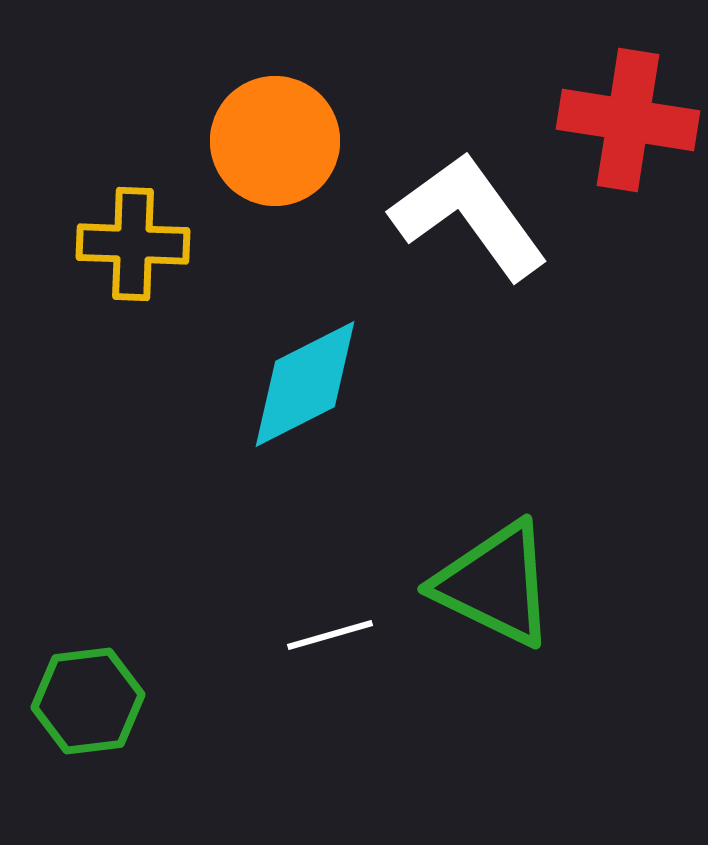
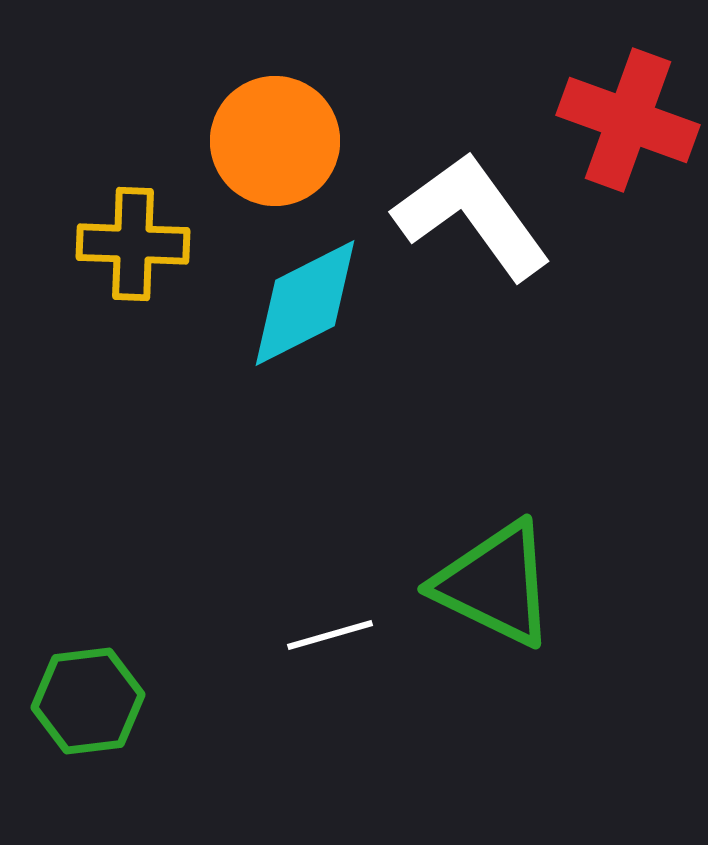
red cross: rotated 11 degrees clockwise
white L-shape: moved 3 px right
cyan diamond: moved 81 px up
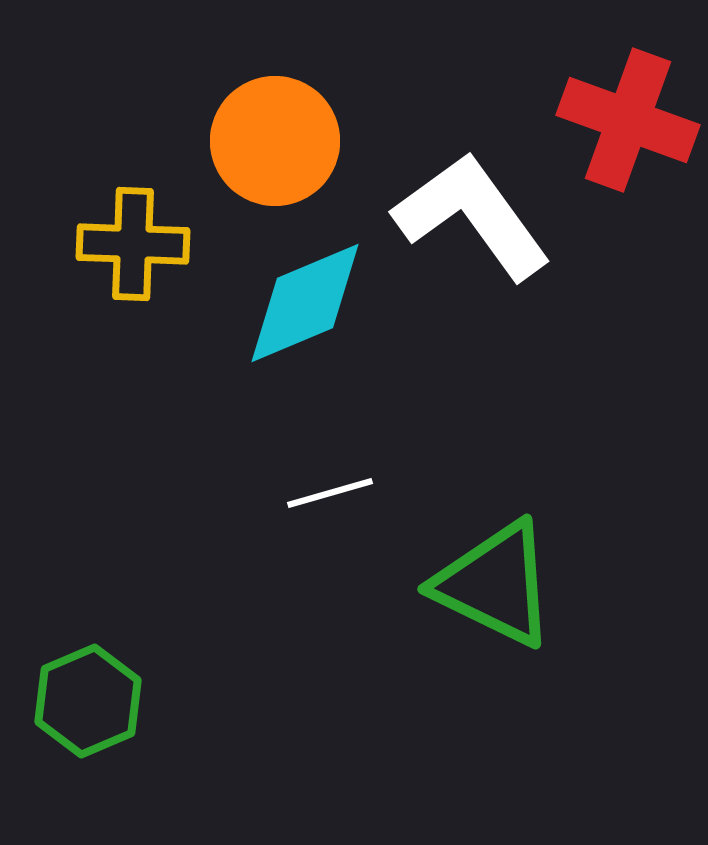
cyan diamond: rotated 4 degrees clockwise
white line: moved 142 px up
green hexagon: rotated 16 degrees counterclockwise
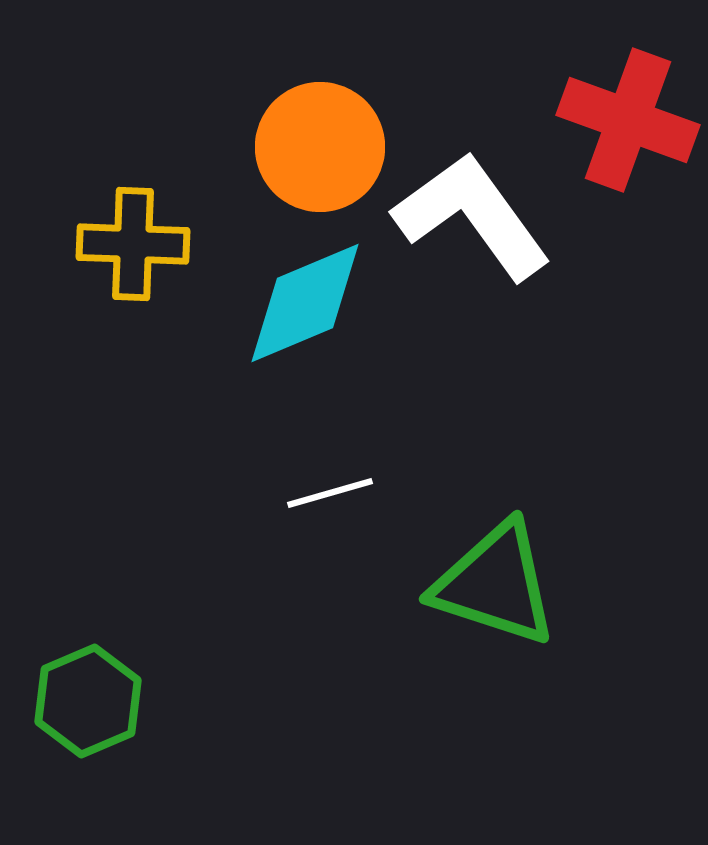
orange circle: moved 45 px right, 6 px down
green triangle: rotated 8 degrees counterclockwise
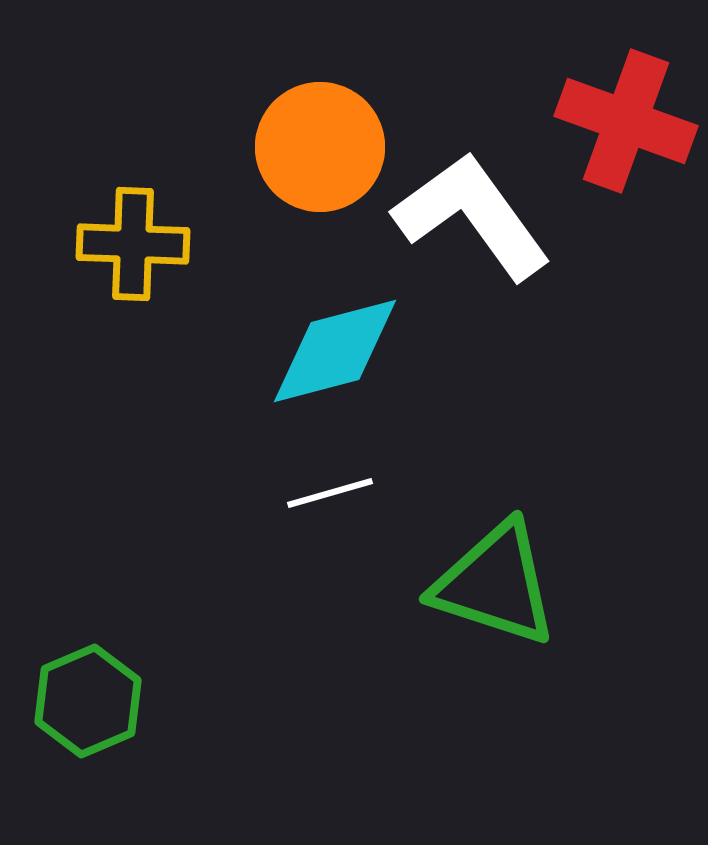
red cross: moved 2 px left, 1 px down
cyan diamond: moved 30 px right, 48 px down; rotated 8 degrees clockwise
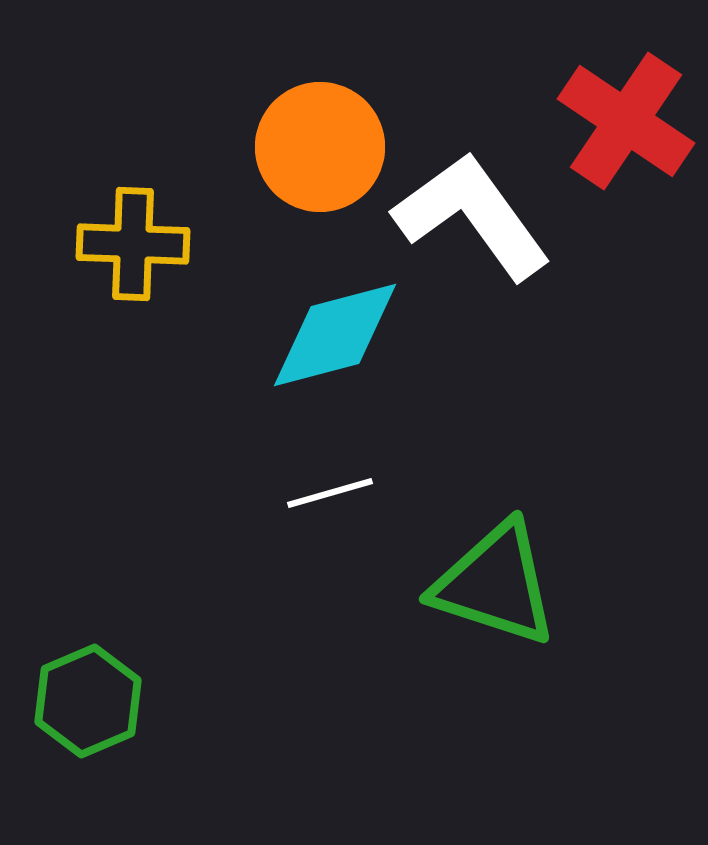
red cross: rotated 14 degrees clockwise
cyan diamond: moved 16 px up
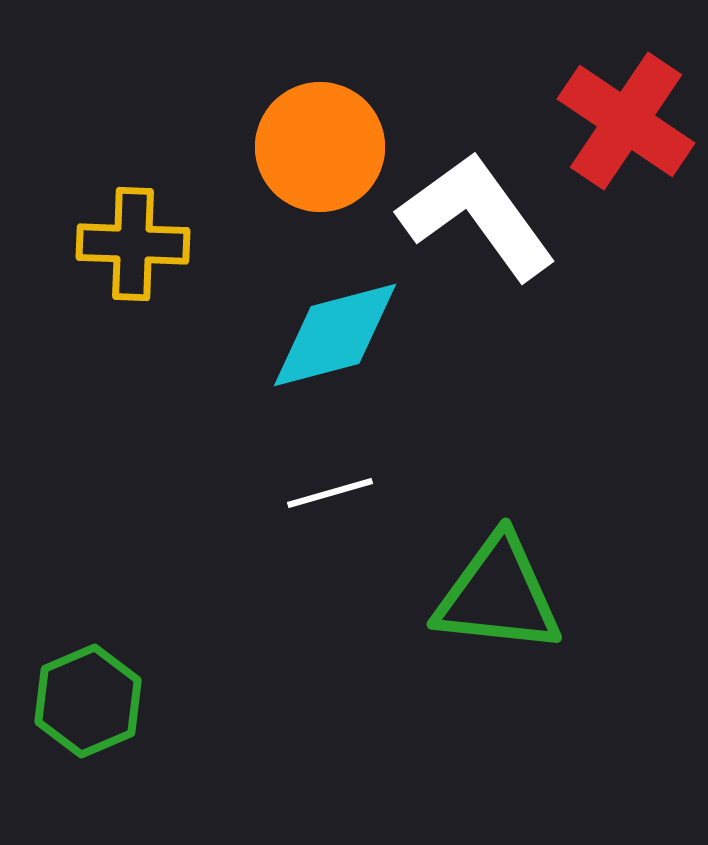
white L-shape: moved 5 px right
green triangle: moved 3 px right, 11 px down; rotated 12 degrees counterclockwise
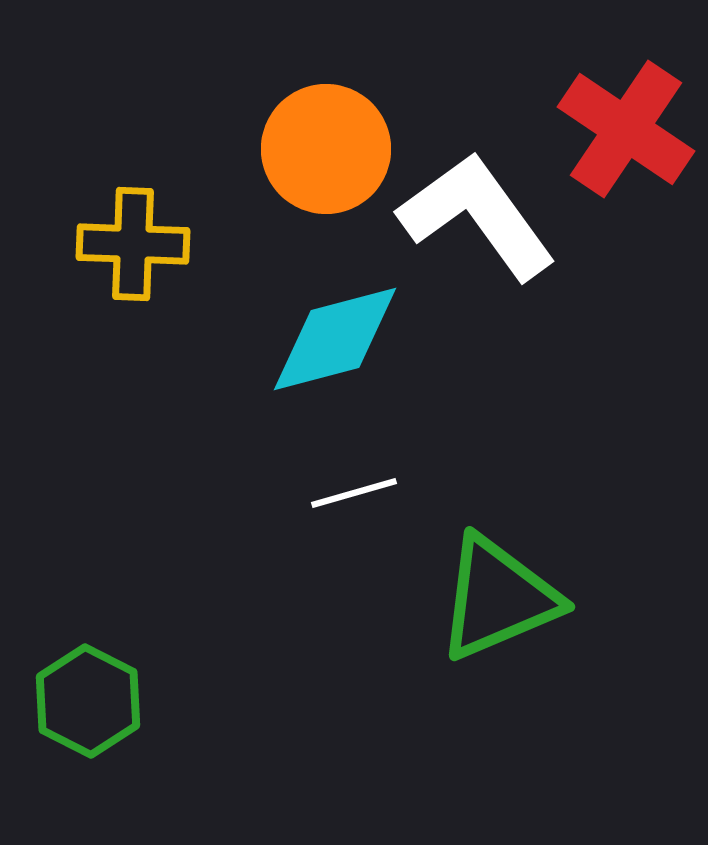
red cross: moved 8 px down
orange circle: moved 6 px right, 2 px down
cyan diamond: moved 4 px down
white line: moved 24 px right
green triangle: moved 3 px down; rotated 29 degrees counterclockwise
green hexagon: rotated 10 degrees counterclockwise
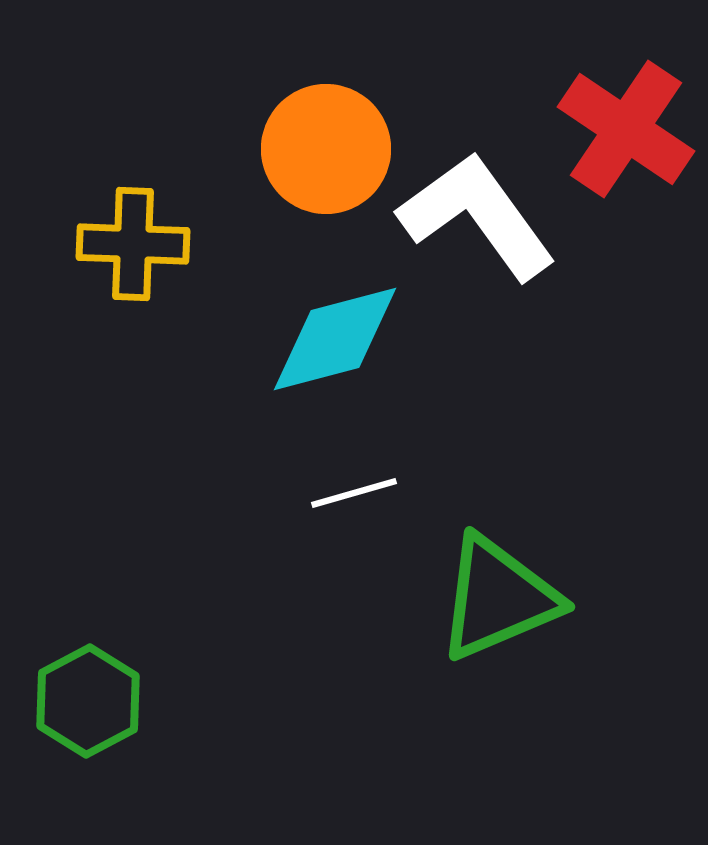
green hexagon: rotated 5 degrees clockwise
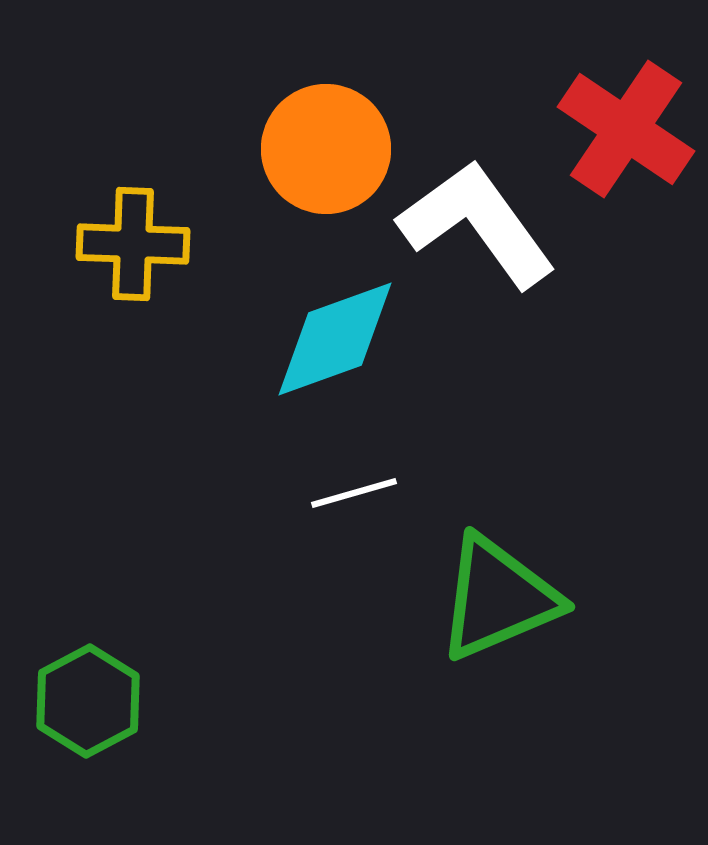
white L-shape: moved 8 px down
cyan diamond: rotated 5 degrees counterclockwise
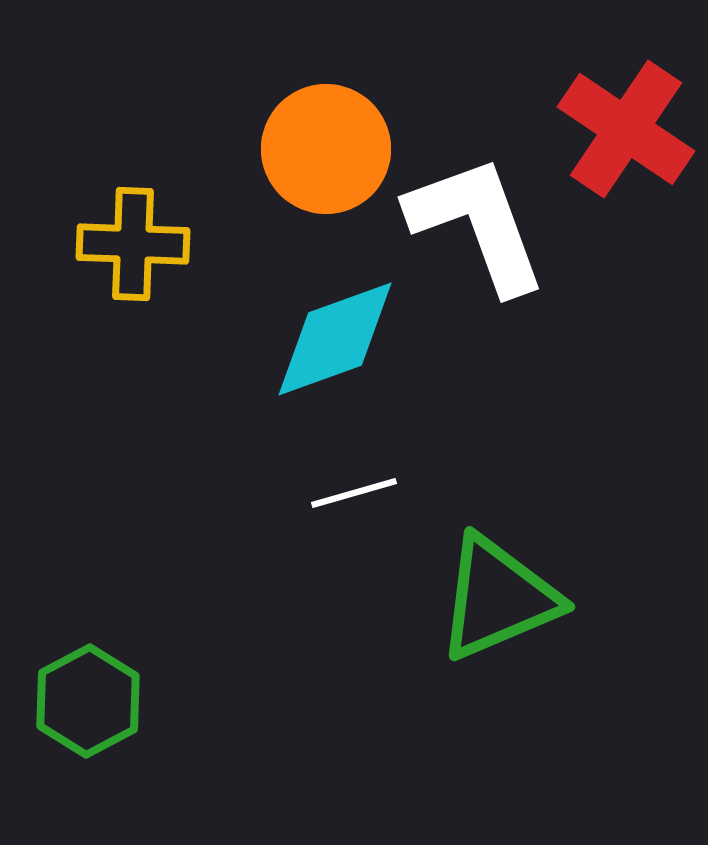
white L-shape: rotated 16 degrees clockwise
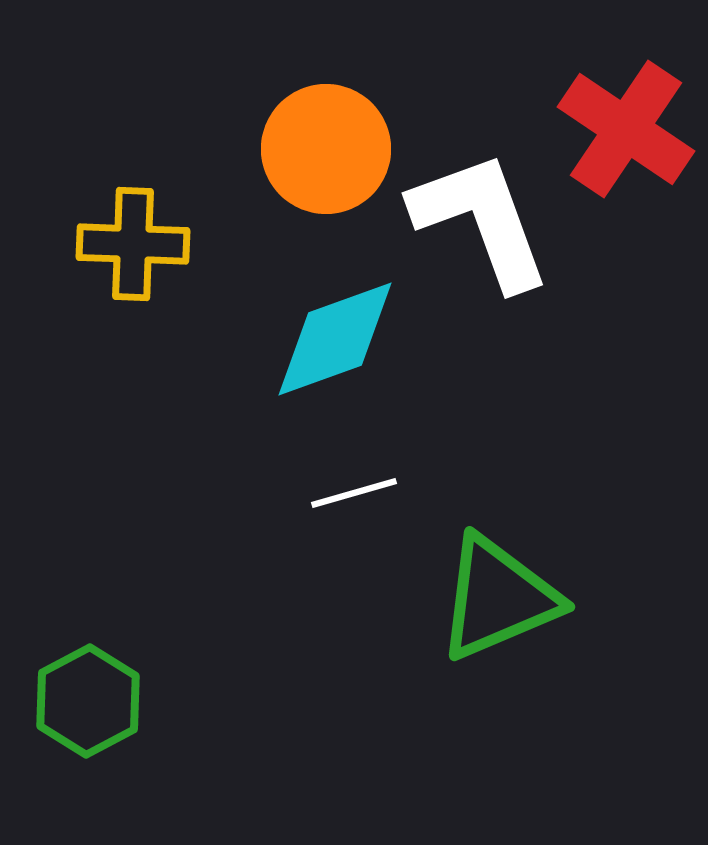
white L-shape: moved 4 px right, 4 px up
